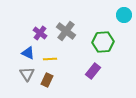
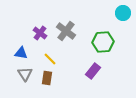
cyan circle: moved 1 px left, 2 px up
blue triangle: moved 7 px left; rotated 16 degrees counterclockwise
yellow line: rotated 48 degrees clockwise
gray triangle: moved 2 px left
brown rectangle: moved 2 px up; rotated 16 degrees counterclockwise
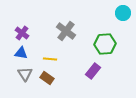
purple cross: moved 18 px left
green hexagon: moved 2 px right, 2 px down
yellow line: rotated 40 degrees counterclockwise
brown rectangle: rotated 64 degrees counterclockwise
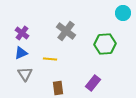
blue triangle: rotated 32 degrees counterclockwise
purple rectangle: moved 12 px down
brown rectangle: moved 11 px right, 10 px down; rotated 48 degrees clockwise
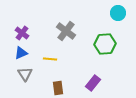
cyan circle: moved 5 px left
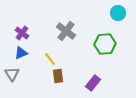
yellow line: rotated 48 degrees clockwise
gray triangle: moved 13 px left
brown rectangle: moved 12 px up
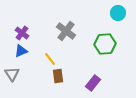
blue triangle: moved 2 px up
